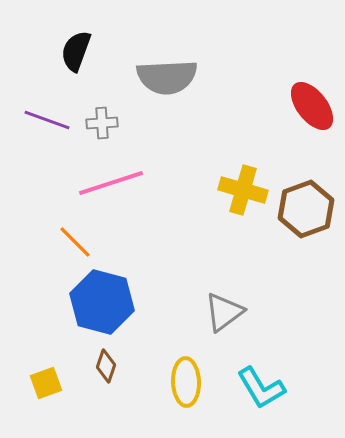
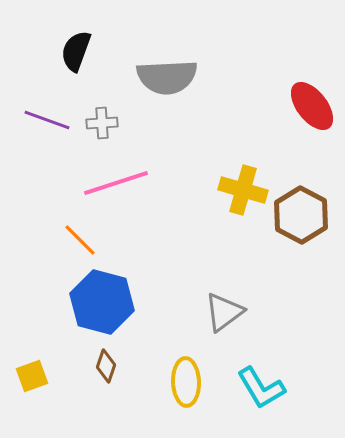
pink line: moved 5 px right
brown hexagon: moved 5 px left, 6 px down; rotated 12 degrees counterclockwise
orange line: moved 5 px right, 2 px up
yellow square: moved 14 px left, 7 px up
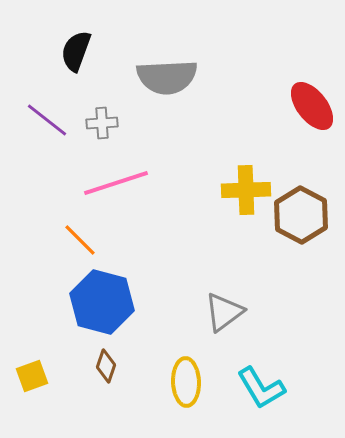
purple line: rotated 18 degrees clockwise
yellow cross: moved 3 px right; rotated 18 degrees counterclockwise
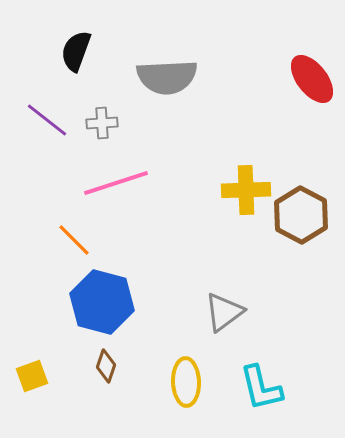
red ellipse: moved 27 px up
orange line: moved 6 px left
cyan L-shape: rotated 18 degrees clockwise
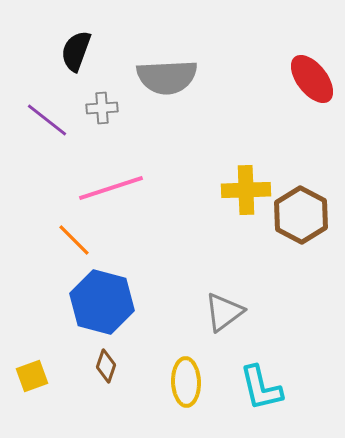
gray cross: moved 15 px up
pink line: moved 5 px left, 5 px down
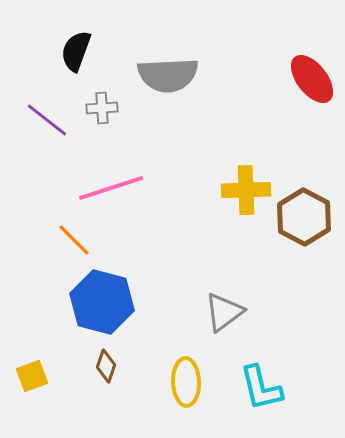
gray semicircle: moved 1 px right, 2 px up
brown hexagon: moved 3 px right, 2 px down
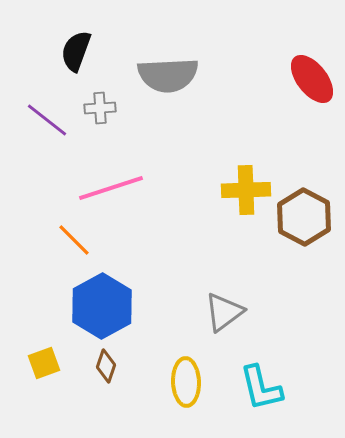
gray cross: moved 2 px left
blue hexagon: moved 4 px down; rotated 16 degrees clockwise
yellow square: moved 12 px right, 13 px up
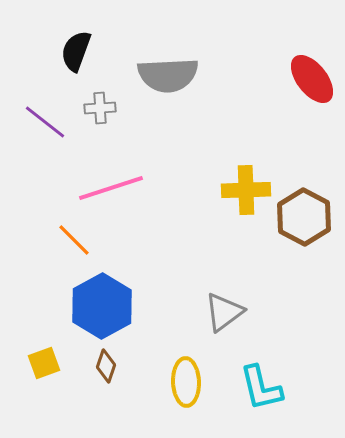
purple line: moved 2 px left, 2 px down
